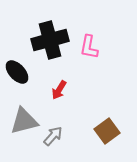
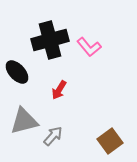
pink L-shape: rotated 50 degrees counterclockwise
brown square: moved 3 px right, 10 px down
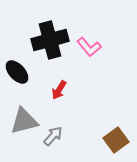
brown square: moved 6 px right, 1 px up
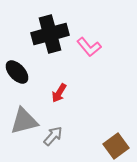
black cross: moved 6 px up
red arrow: moved 3 px down
brown square: moved 6 px down
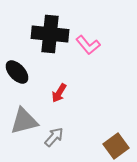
black cross: rotated 21 degrees clockwise
pink L-shape: moved 1 px left, 2 px up
gray arrow: moved 1 px right, 1 px down
